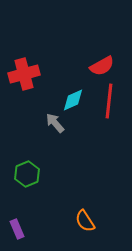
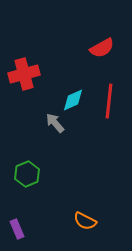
red semicircle: moved 18 px up
orange semicircle: rotated 30 degrees counterclockwise
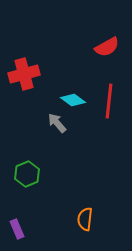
red semicircle: moved 5 px right, 1 px up
cyan diamond: rotated 60 degrees clockwise
gray arrow: moved 2 px right
orange semicircle: moved 2 px up; rotated 70 degrees clockwise
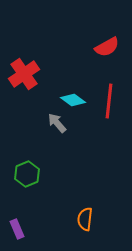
red cross: rotated 20 degrees counterclockwise
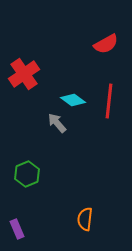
red semicircle: moved 1 px left, 3 px up
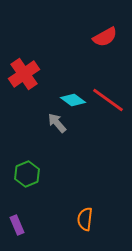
red semicircle: moved 1 px left, 7 px up
red line: moved 1 px left, 1 px up; rotated 60 degrees counterclockwise
purple rectangle: moved 4 px up
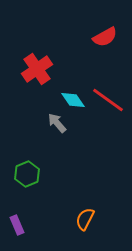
red cross: moved 13 px right, 5 px up
cyan diamond: rotated 20 degrees clockwise
orange semicircle: rotated 20 degrees clockwise
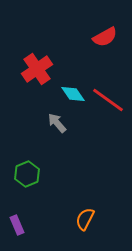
cyan diamond: moved 6 px up
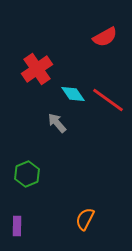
purple rectangle: moved 1 px down; rotated 24 degrees clockwise
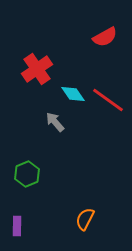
gray arrow: moved 2 px left, 1 px up
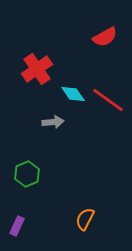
gray arrow: moved 2 px left; rotated 125 degrees clockwise
purple rectangle: rotated 24 degrees clockwise
